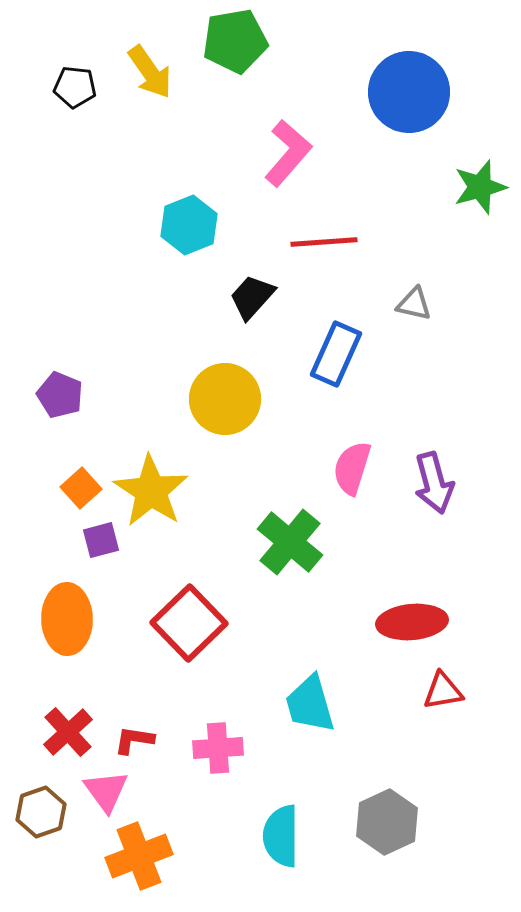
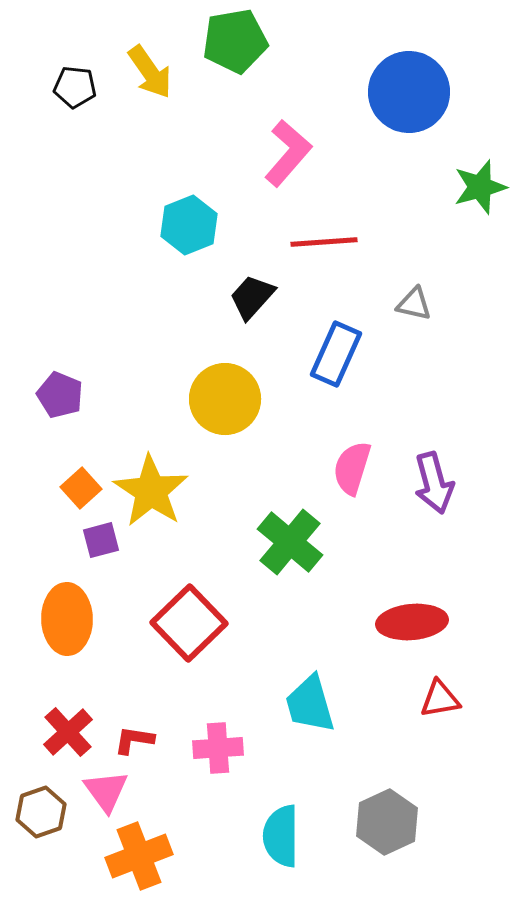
red triangle: moved 3 px left, 8 px down
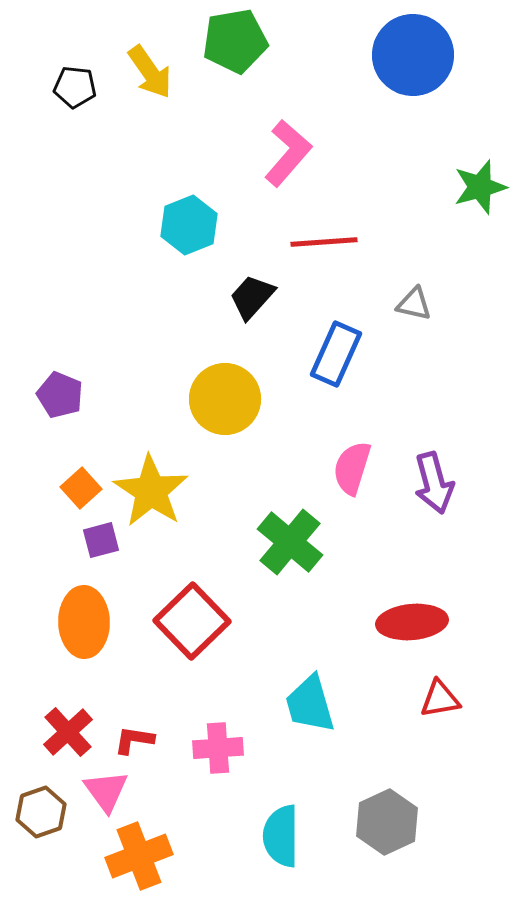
blue circle: moved 4 px right, 37 px up
orange ellipse: moved 17 px right, 3 px down
red square: moved 3 px right, 2 px up
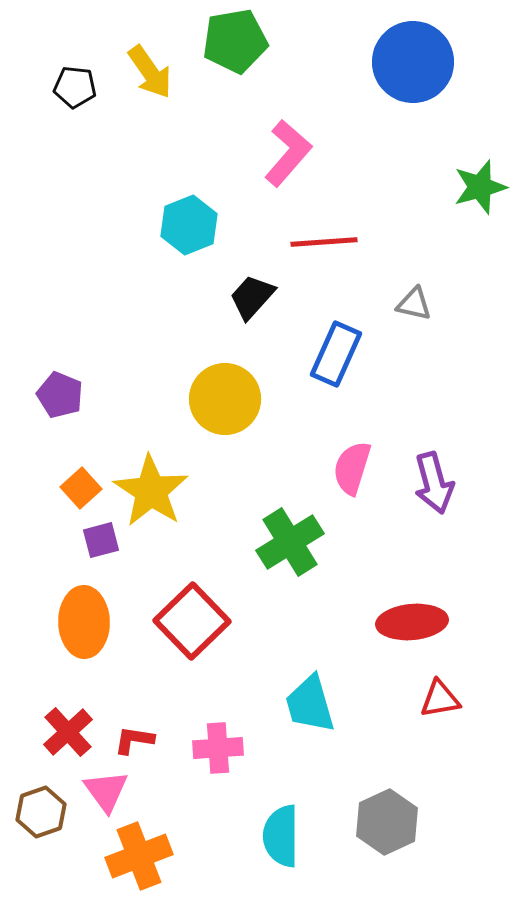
blue circle: moved 7 px down
green cross: rotated 18 degrees clockwise
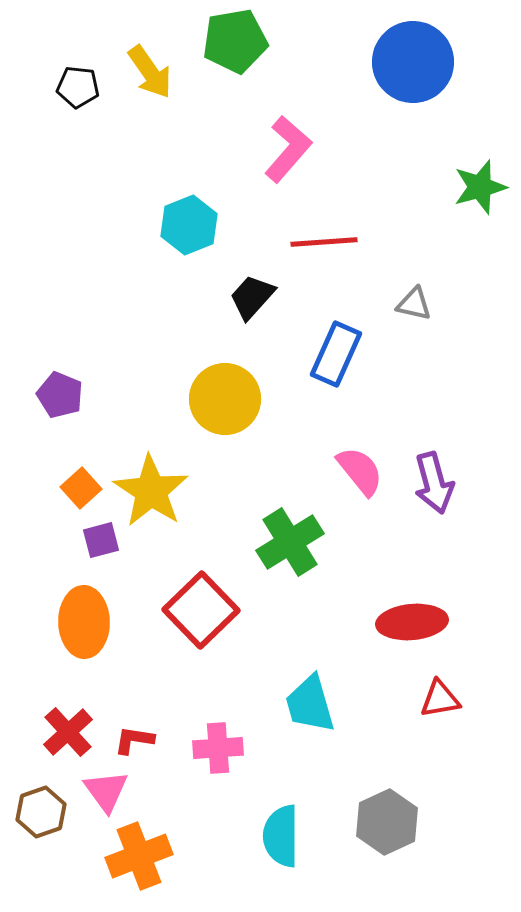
black pentagon: moved 3 px right
pink L-shape: moved 4 px up
pink semicircle: moved 8 px right, 3 px down; rotated 124 degrees clockwise
red square: moved 9 px right, 11 px up
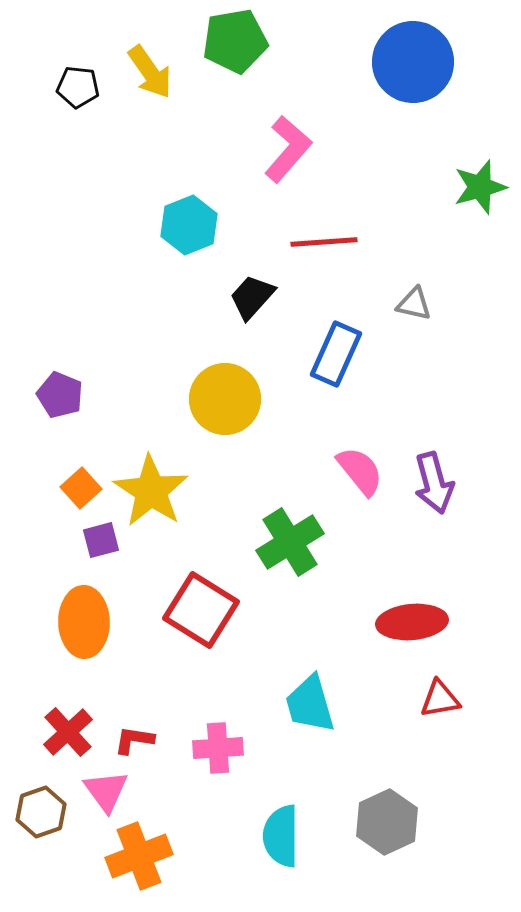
red square: rotated 14 degrees counterclockwise
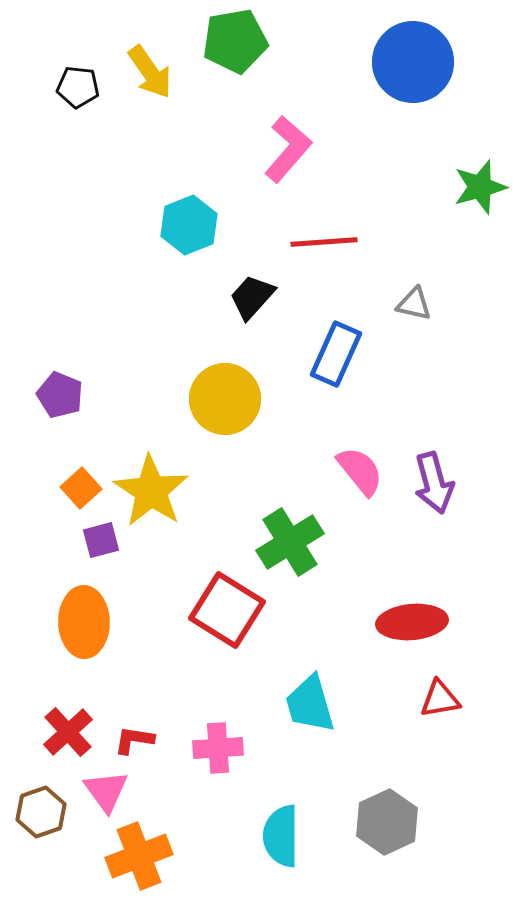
red square: moved 26 px right
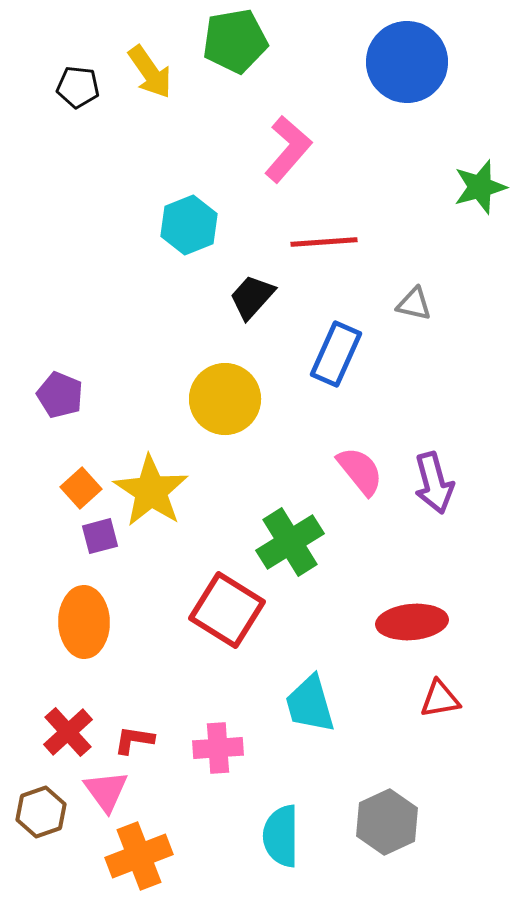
blue circle: moved 6 px left
purple square: moved 1 px left, 4 px up
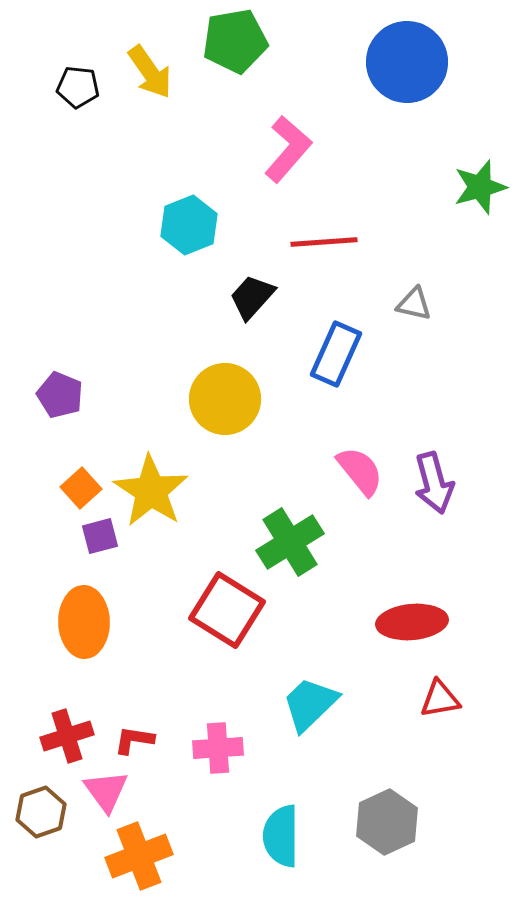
cyan trapezoid: rotated 62 degrees clockwise
red cross: moved 1 px left, 4 px down; rotated 24 degrees clockwise
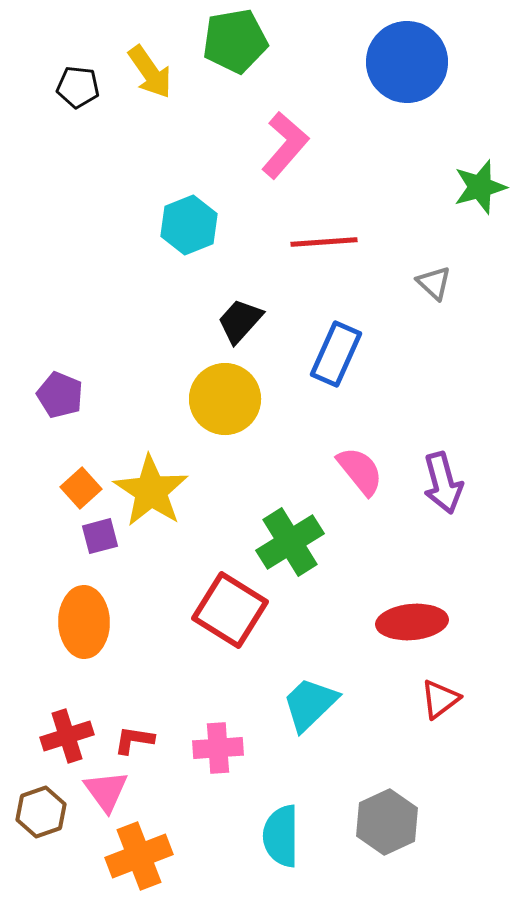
pink L-shape: moved 3 px left, 4 px up
black trapezoid: moved 12 px left, 24 px down
gray triangle: moved 20 px right, 21 px up; rotated 30 degrees clockwise
purple arrow: moved 9 px right
red square: moved 3 px right
red triangle: rotated 27 degrees counterclockwise
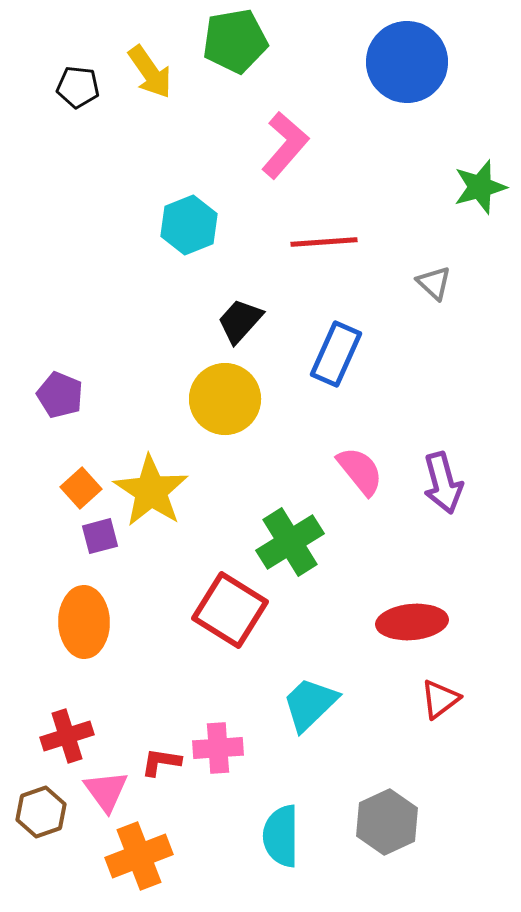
red L-shape: moved 27 px right, 22 px down
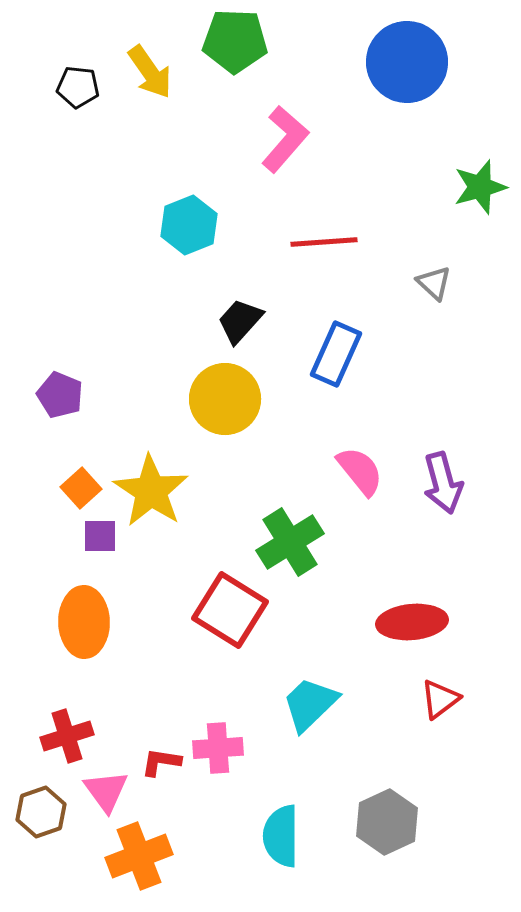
green pentagon: rotated 12 degrees clockwise
pink L-shape: moved 6 px up
purple square: rotated 15 degrees clockwise
